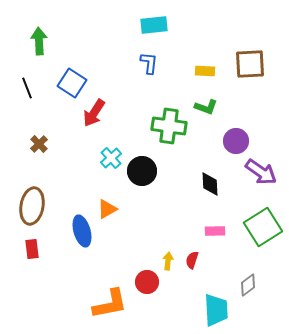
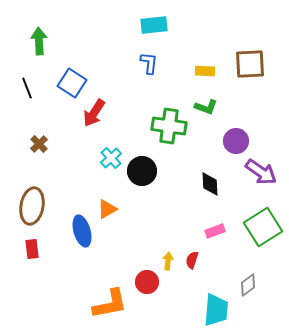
pink rectangle: rotated 18 degrees counterclockwise
cyan trapezoid: rotated 8 degrees clockwise
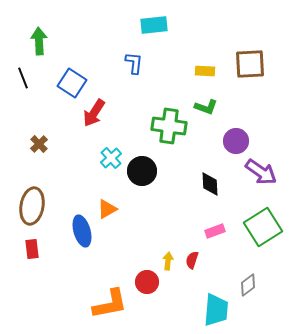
blue L-shape: moved 15 px left
black line: moved 4 px left, 10 px up
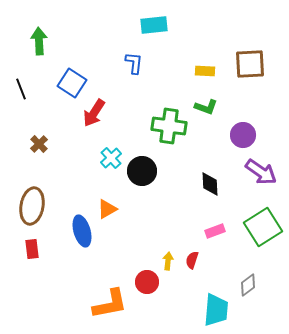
black line: moved 2 px left, 11 px down
purple circle: moved 7 px right, 6 px up
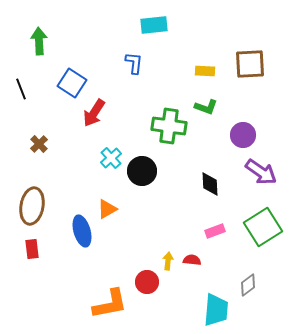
red semicircle: rotated 78 degrees clockwise
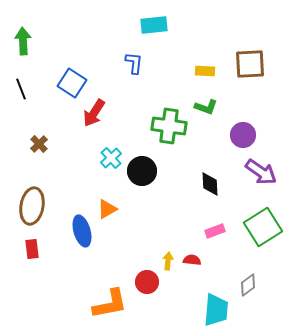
green arrow: moved 16 px left
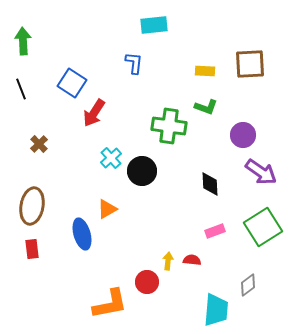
blue ellipse: moved 3 px down
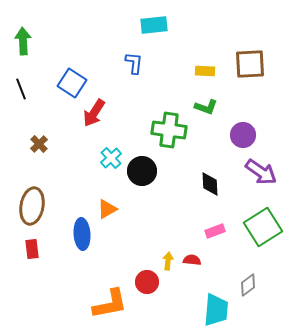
green cross: moved 4 px down
blue ellipse: rotated 12 degrees clockwise
